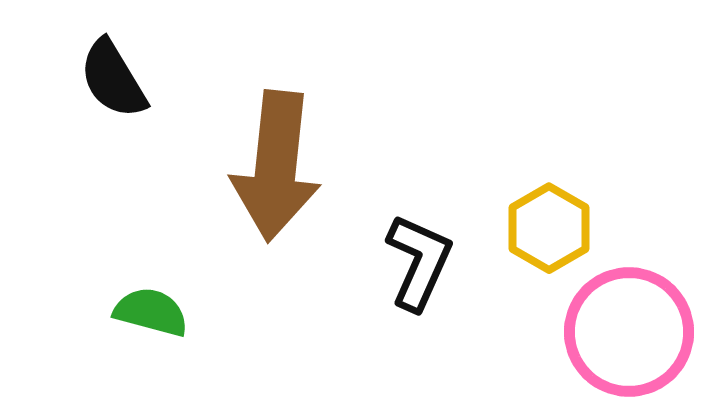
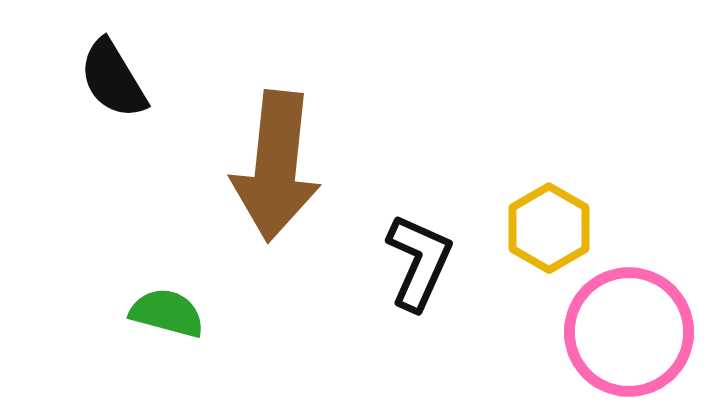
green semicircle: moved 16 px right, 1 px down
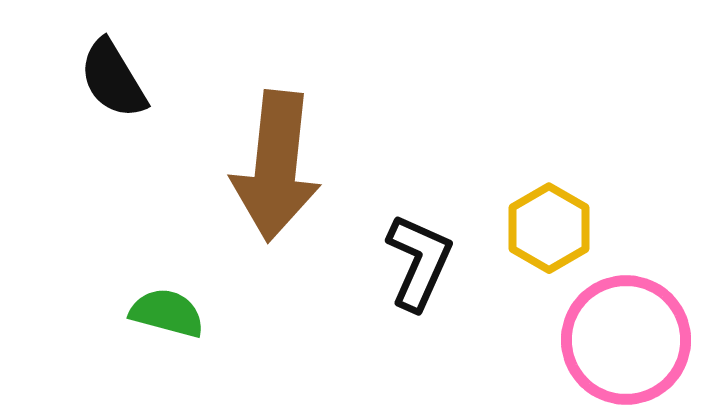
pink circle: moved 3 px left, 8 px down
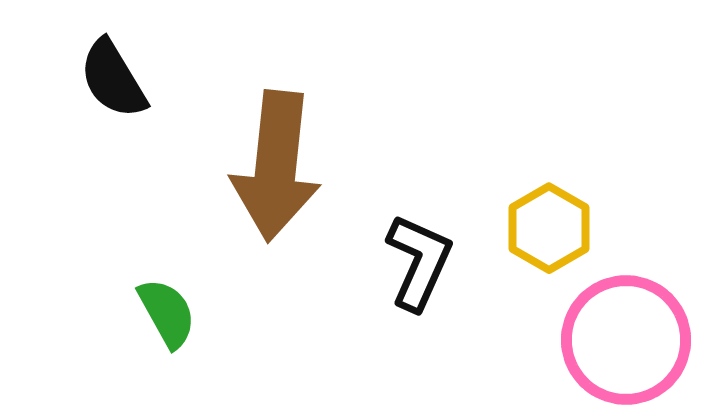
green semicircle: rotated 46 degrees clockwise
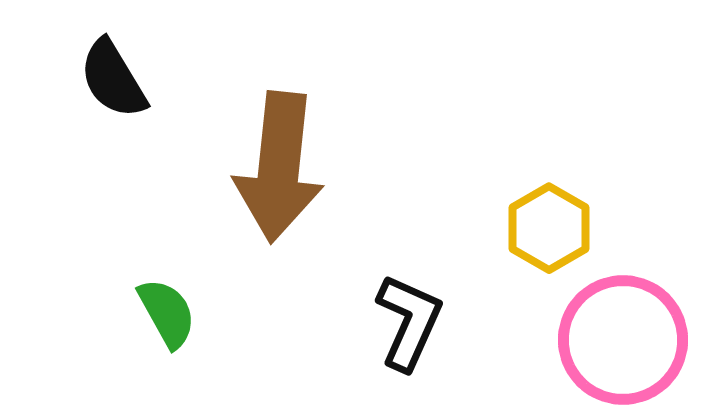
brown arrow: moved 3 px right, 1 px down
black L-shape: moved 10 px left, 60 px down
pink circle: moved 3 px left
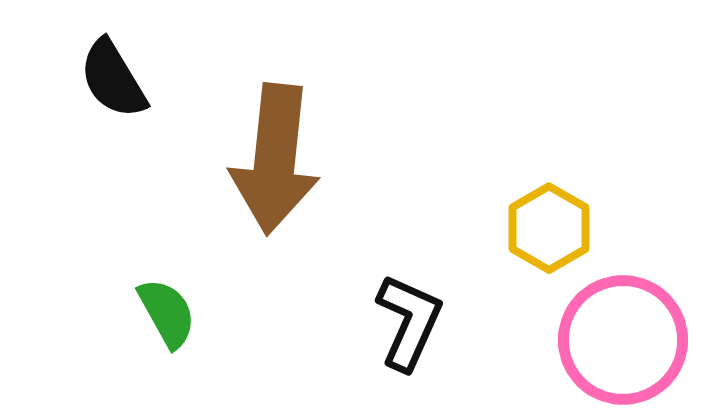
brown arrow: moved 4 px left, 8 px up
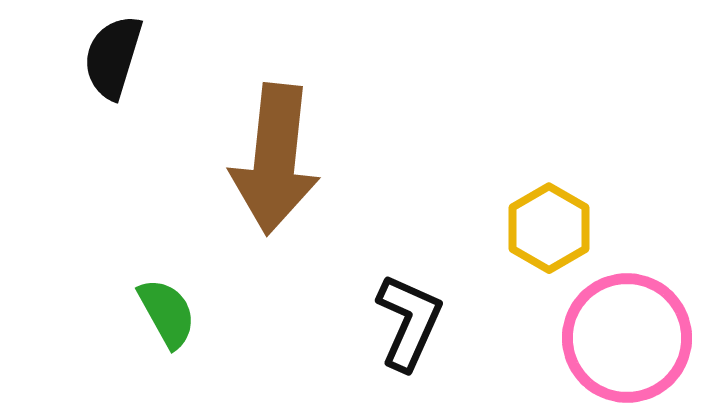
black semicircle: moved 22 px up; rotated 48 degrees clockwise
pink circle: moved 4 px right, 2 px up
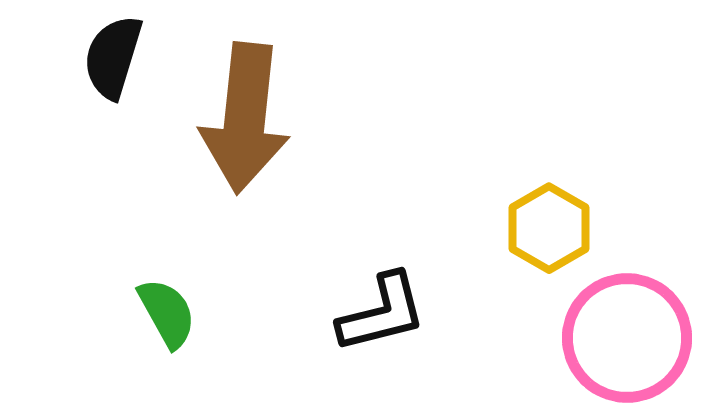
brown arrow: moved 30 px left, 41 px up
black L-shape: moved 27 px left, 9 px up; rotated 52 degrees clockwise
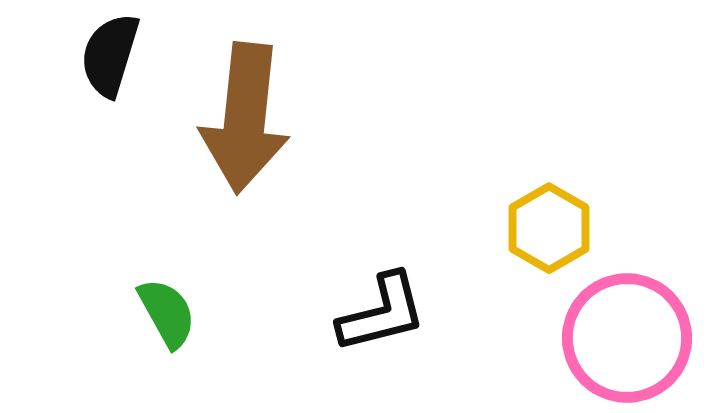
black semicircle: moved 3 px left, 2 px up
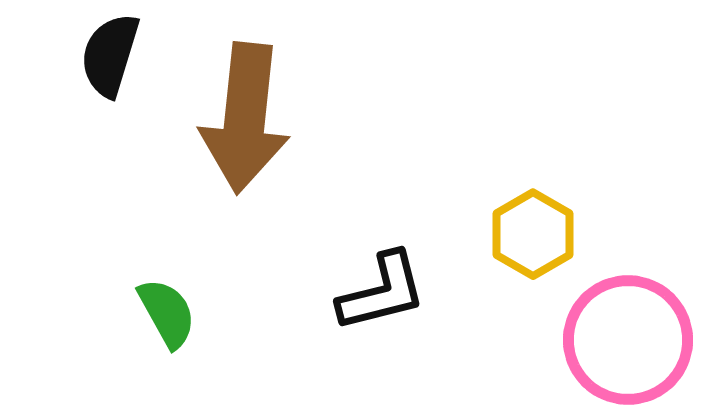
yellow hexagon: moved 16 px left, 6 px down
black L-shape: moved 21 px up
pink circle: moved 1 px right, 2 px down
